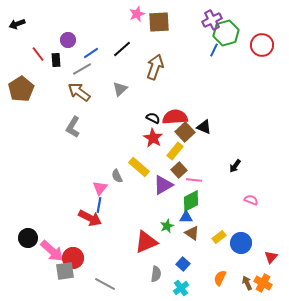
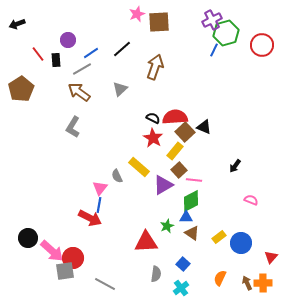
red triangle at (146, 242): rotated 20 degrees clockwise
orange cross at (263, 283): rotated 30 degrees counterclockwise
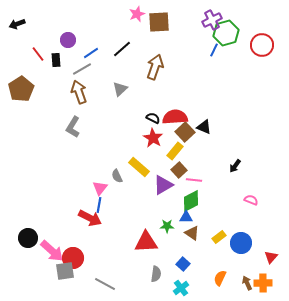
brown arrow at (79, 92): rotated 35 degrees clockwise
green star at (167, 226): rotated 24 degrees clockwise
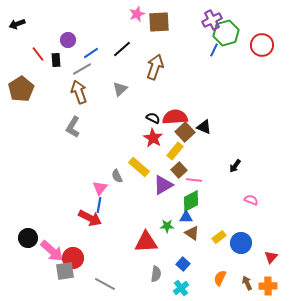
orange cross at (263, 283): moved 5 px right, 3 px down
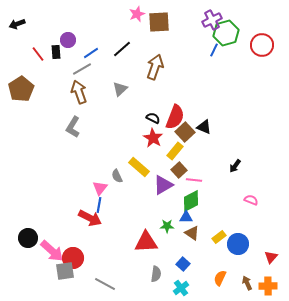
black rectangle at (56, 60): moved 8 px up
red semicircle at (175, 117): rotated 115 degrees clockwise
blue circle at (241, 243): moved 3 px left, 1 px down
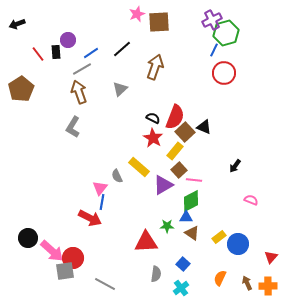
red circle at (262, 45): moved 38 px left, 28 px down
blue line at (99, 205): moved 3 px right, 3 px up
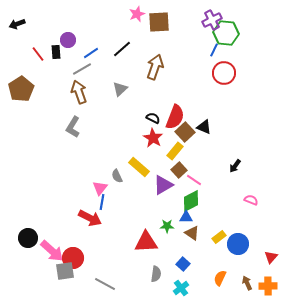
green hexagon at (226, 33): rotated 20 degrees clockwise
pink line at (194, 180): rotated 28 degrees clockwise
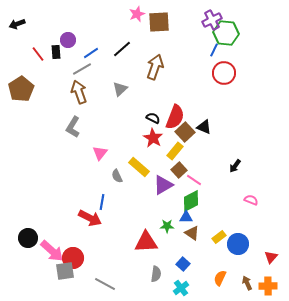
pink triangle at (100, 188): moved 35 px up
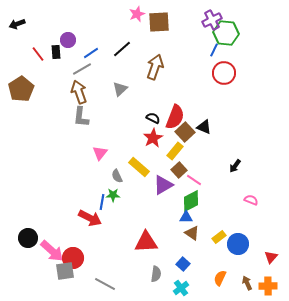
gray L-shape at (73, 127): moved 8 px right, 10 px up; rotated 25 degrees counterclockwise
red star at (153, 138): rotated 12 degrees clockwise
green star at (167, 226): moved 54 px left, 31 px up
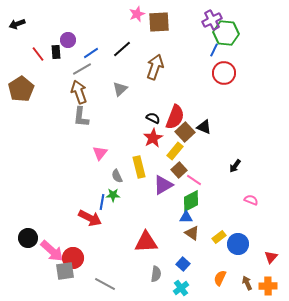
yellow rectangle at (139, 167): rotated 35 degrees clockwise
